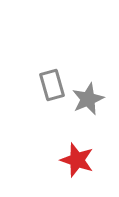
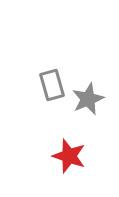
red star: moved 8 px left, 4 px up
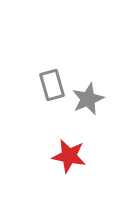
red star: rotated 8 degrees counterclockwise
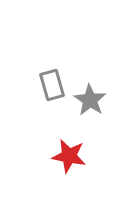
gray star: moved 2 px right, 1 px down; rotated 16 degrees counterclockwise
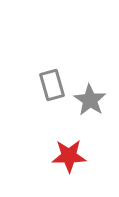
red star: rotated 12 degrees counterclockwise
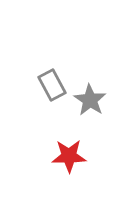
gray rectangle: rotated 12 degrees counterclockwise
